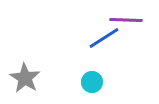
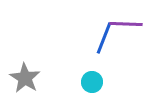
purple line: moved 4 px down
blue line: rotated 36 degrees counterclockwise
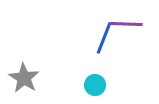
gray star: moved 1 px left
cyan circle: moved 3 px right, 3 px down
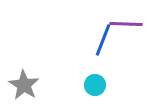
blue line: moved 1 px left, 2 px down
gray star: moved 7 px down
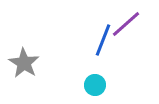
purple line: rotated 44 degrees counterclockwise
gray star: moved 22 px up
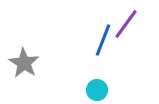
purple line: rotated 12 degrees counterclockwise
cyan circle: moved 2 px right, 5 px down
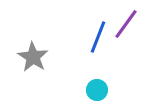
blue line: moved 5 px left, 3 px up
gray star: moved 9 px right, 6 px up
